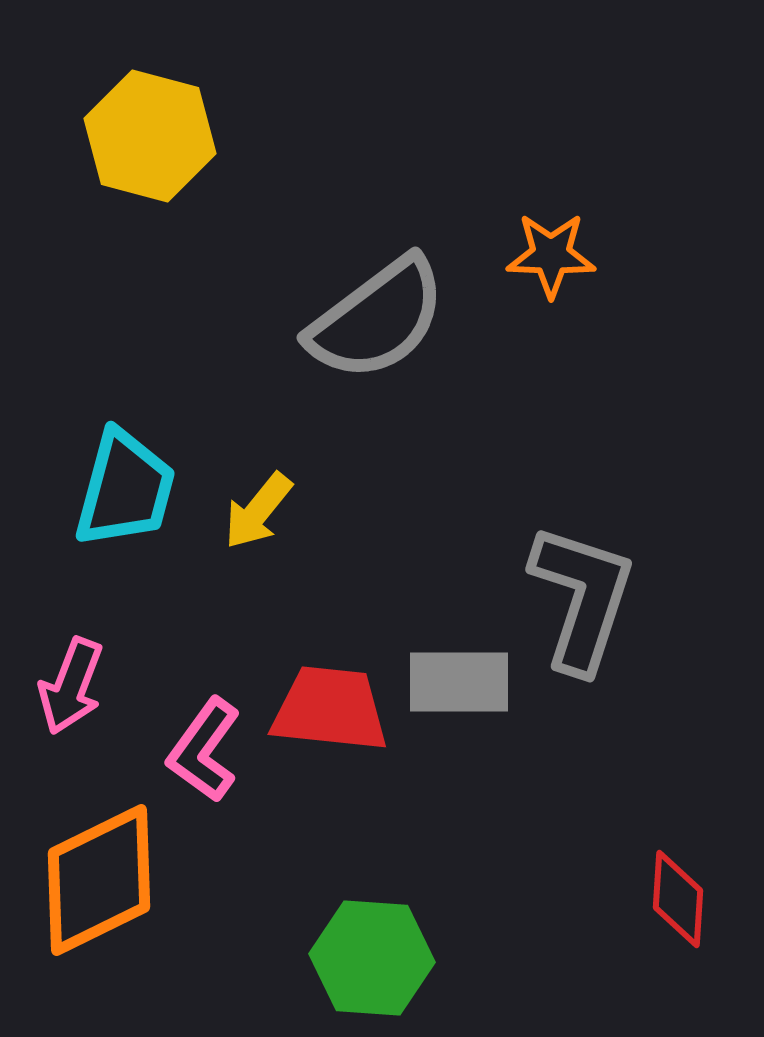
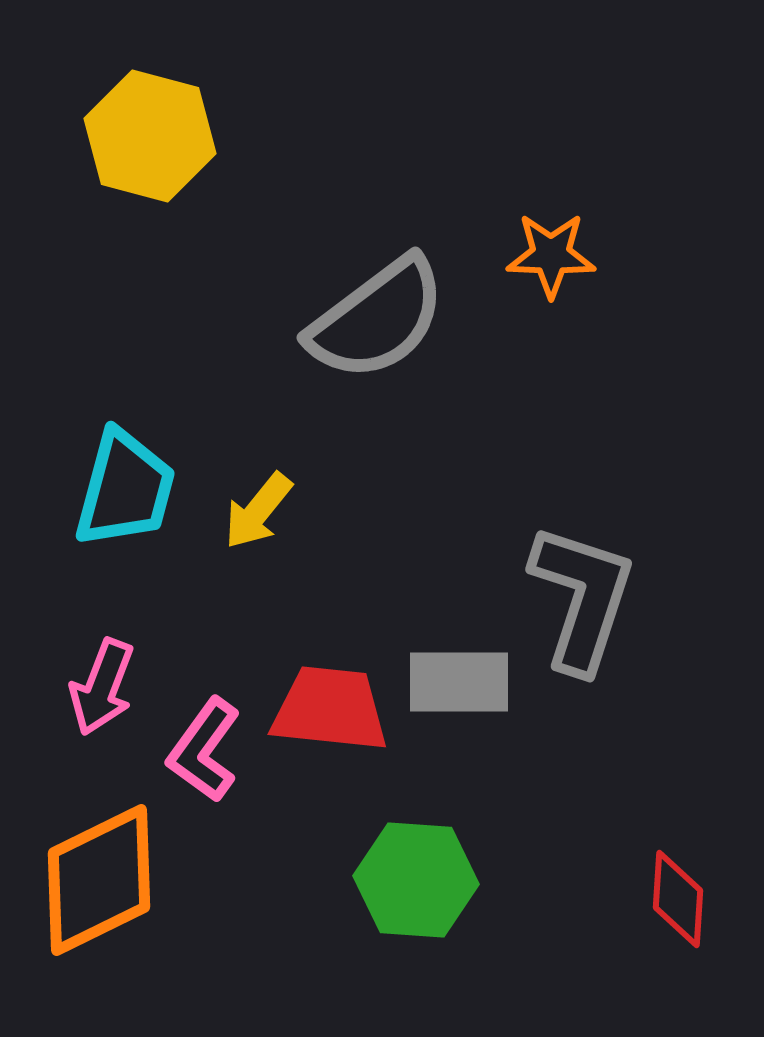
pink arrow: moved 31 px right, 1 px down
green hexagon: moved 44 px right, 78 px up
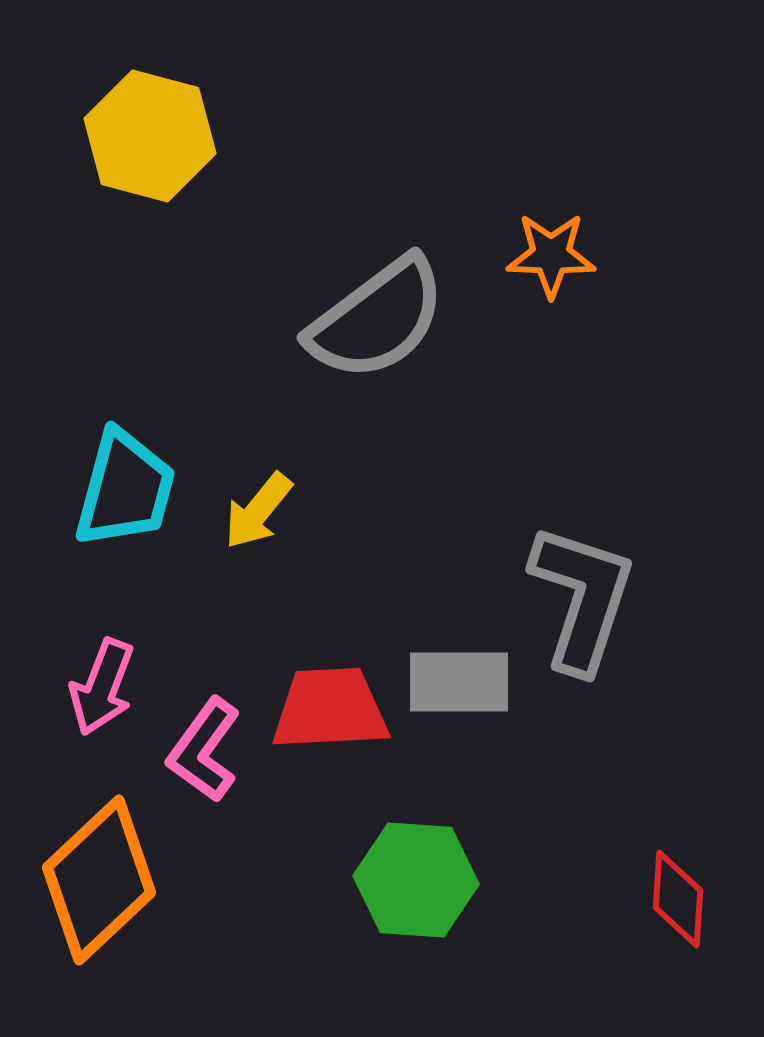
red trapezoid: rotated 9 degrees counterclockwise
orange diamond: rotated 17 degrees counterclockwise
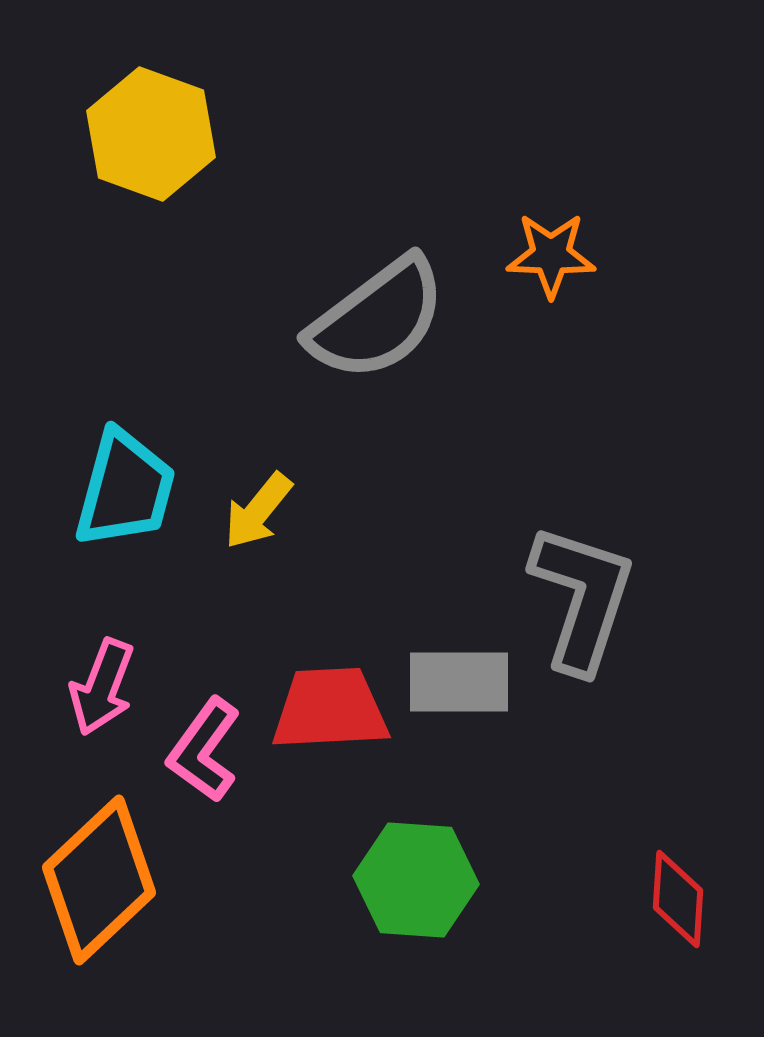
yellow hexagon: moved 1 px right, 2 px up; rotated 5 degrees clockwise
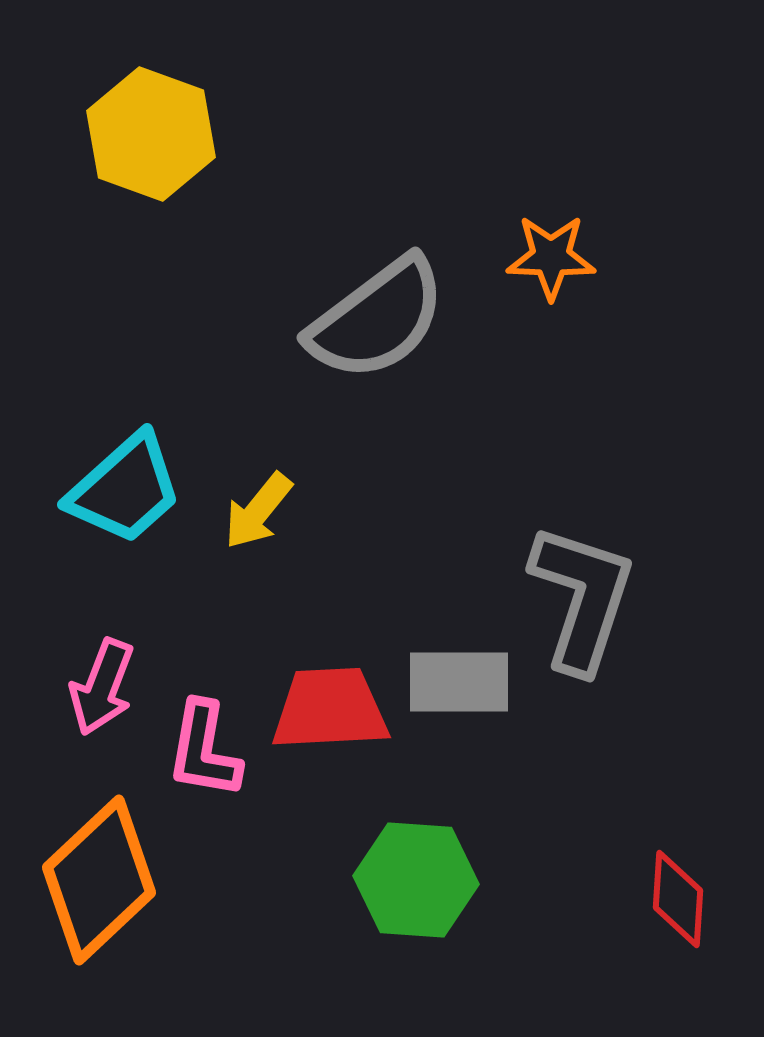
orange star: moved 2 px down
cyan trapezoid: rotated 33 degrees clockwise
pink L-shape: rotated 26 degrees counterclockwise
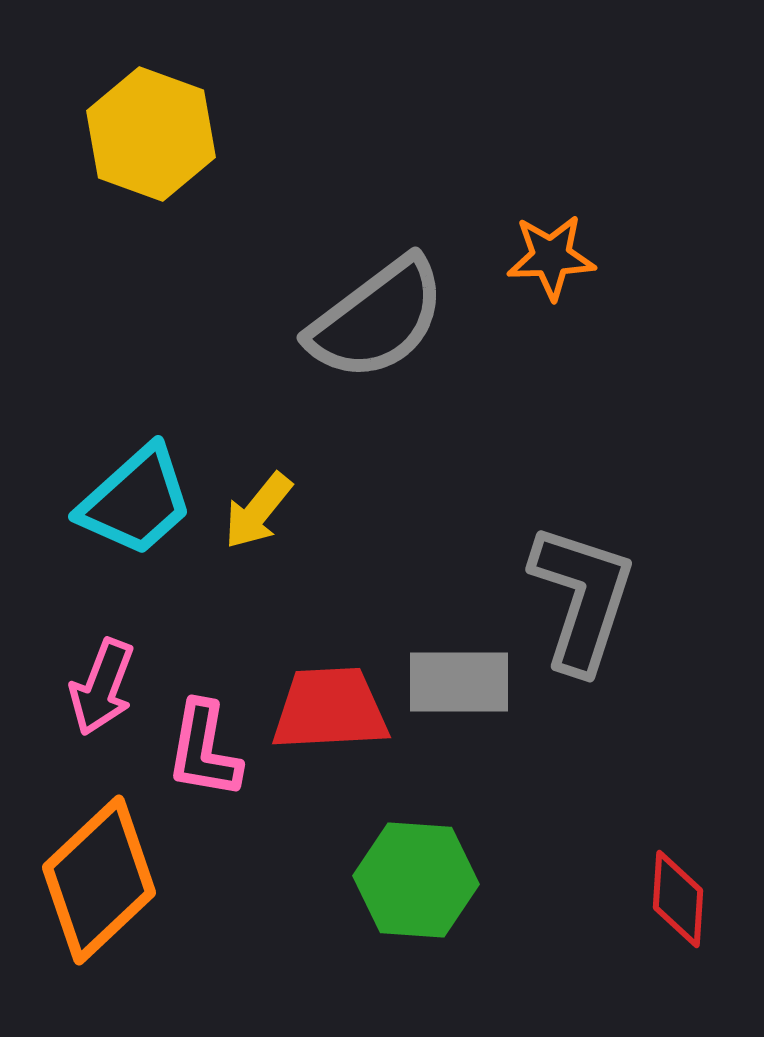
orange star: rotated 4 degrees counterclockwise
cyan trapezoid: moved 11 px right, 12 px down
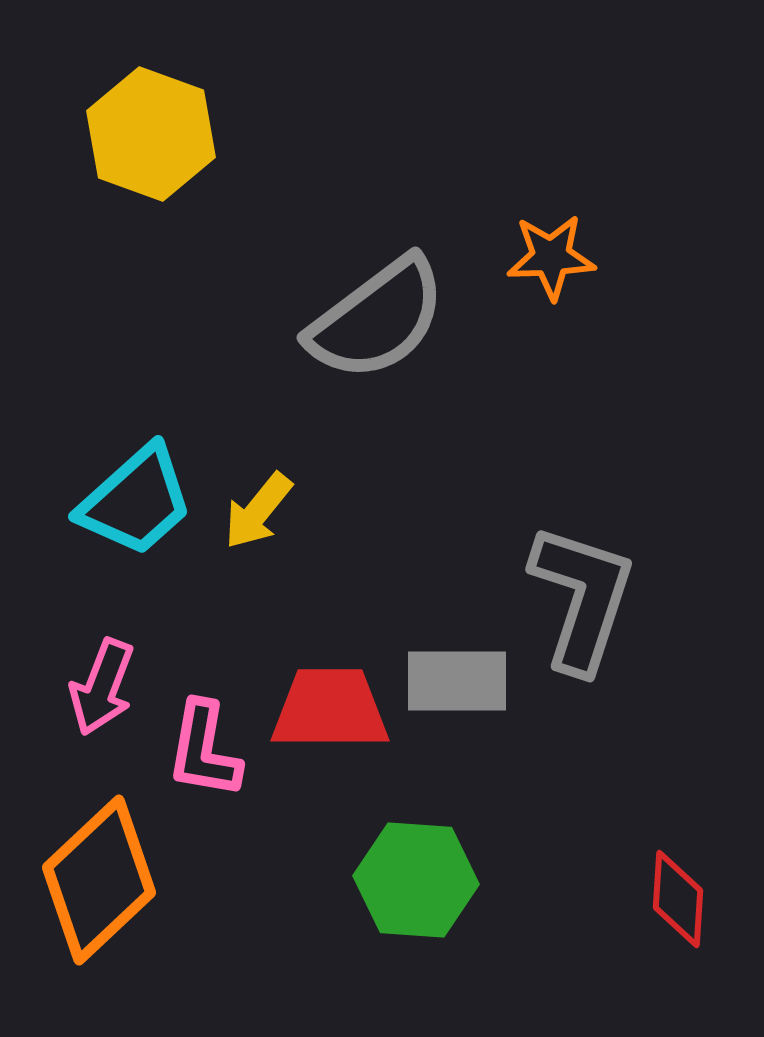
gray rectangle: moved 2 px left, 1 px up
red trapezoid: rotated 3 degrees clockwise
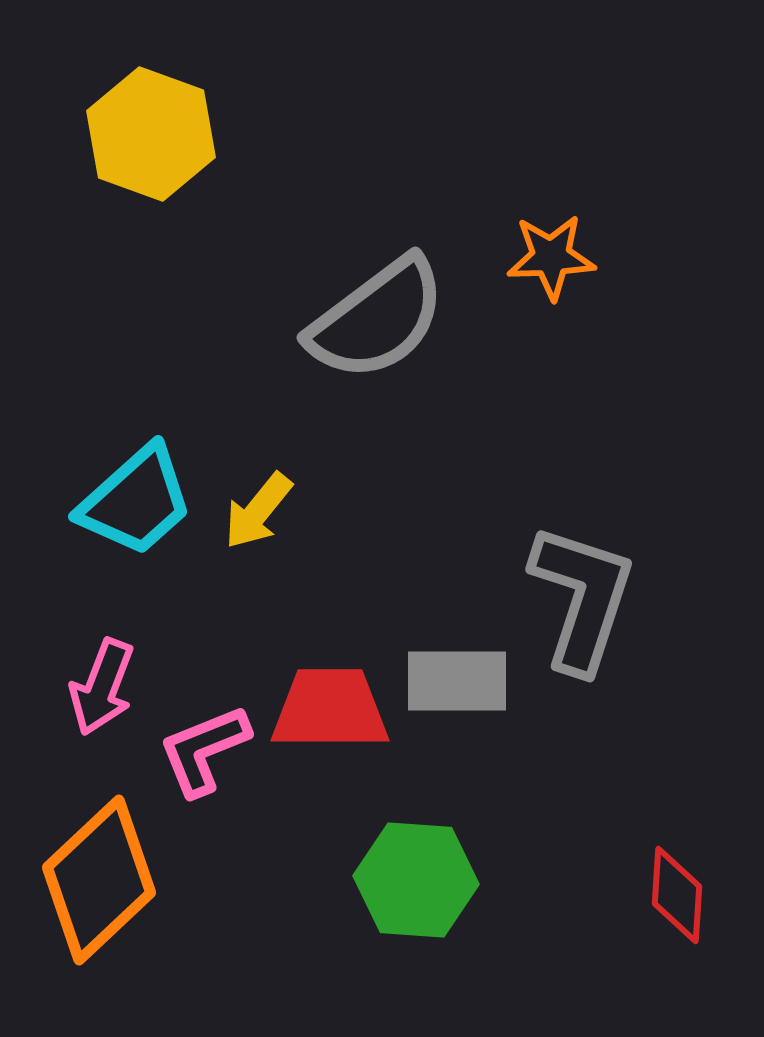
pink L-shape: rotated 58 degrees clockwise
red diamond: moved 1 px left, 4 px up
